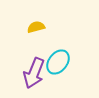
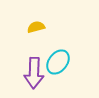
purple arrow: rotated 20 degrees counterclockwise
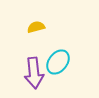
purple arrow: rotated 8 degrees counterclockwise
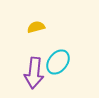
purple arrow: rotated 12 degrees clockwise
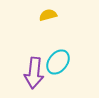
yellow semicircle: moved 12 px right, 12 px up
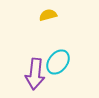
purple arrow: moved 1 px right, 1 px down
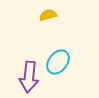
purple arrow: moved 6 px left, 3 px down
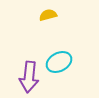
cyan ellipse: moved 1 px right; rotated 25 degrees clockwise
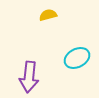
cyan ellipse: moved 18 px right, 4 px up
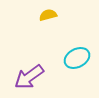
purple arrow: rotated 48 degrees clockwise
